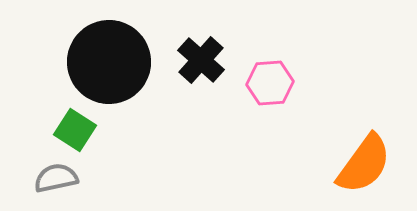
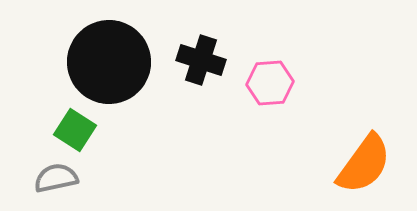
black cross: rotated 24 degrees counterclockwise
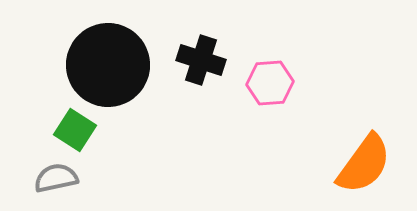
black circle: moved 1 px left, 3 px down
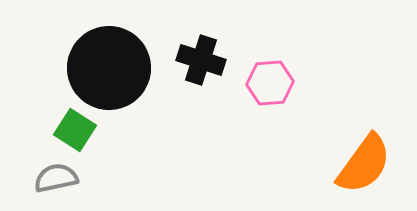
black circle: moved 1 px right, 3 px down
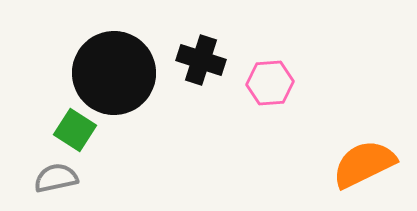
black circle: moved 5 px right, 5 px down
orange semicircle: rotated 152 degrees counterclockwise
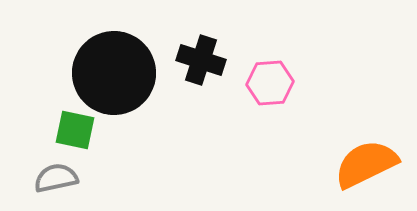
green square: rotated 21 degrees counterclockwise
orange semicircle: moved 2 px right
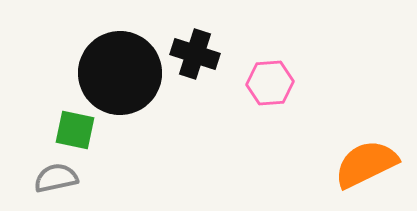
black cross: moved 6 px left, 6 px up
black circle: moved 6 px right
